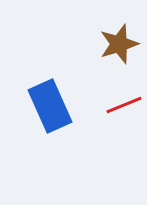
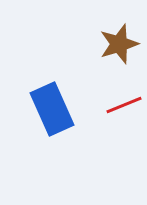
blue rectangle: moved 2 px right, 3 px down
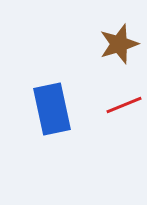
blue rectangle: rotated 12 degrees clockwise
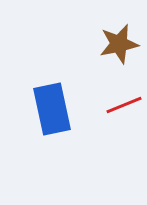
brown star: rotated 6 degrees clockwise
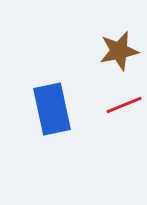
brown star: moved 7 px down
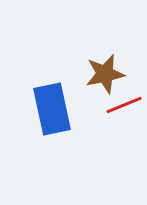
brown star: moved 14 px left, 23 px down
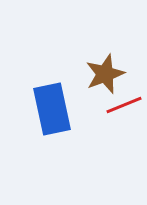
brown star: rotated 9 degrees counterclockwise
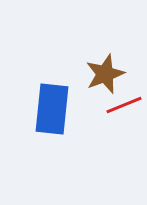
blue rectangle: rotated 18 degrees clockwise
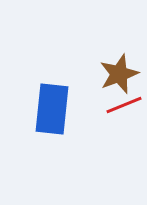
brown star: moved 14 px right
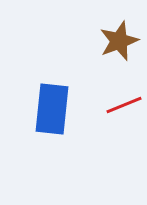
brown star: moved 33 px up
